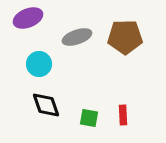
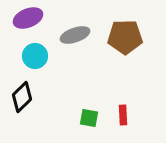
gray ellipse: moved 2 px left, 2 px up
cyan circle: moved 4 px left, 8 px up
black diamond: moved 24 px left, 8 px up; rotated 64 degrees clockwise
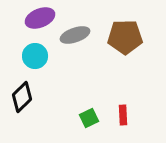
purple ellipse: moved 12 px right
green square: rotated 36 degrees counterclockwise
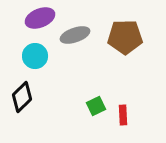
green square: moved 7 px right, 12 px up
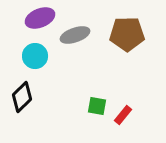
brown pentagon: moved 2 px right, 3 px up
green square: moved 1 px right; rotated 36 degrees clockwise
red rectangle: rotated 42 degrees clockwise
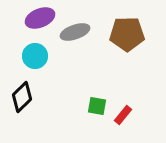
gray ellipse: moved 3 px up
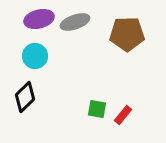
purple ellipse: moved 1 px left, 1 px down; rotated 8 degrees clockwise
gray ellipse: moved 10 px up
black diamond: moved 3 px right
green square: moved 3 px down
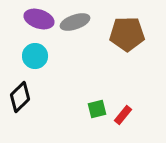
purple ellipse: rotated 32 degrees clockwise
black diamond: moved 5 px left
green square: rotated 24 degrees counterclockwise
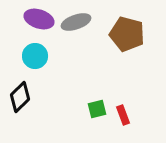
gray ellipse: moved 1 px right
brown pentagon: rotated 16 degrees clockwise
red rectangle: rotated 60 degrees counterclockwise
